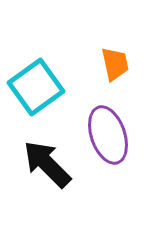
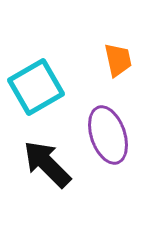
orange trapezoid: moved 3 px right, 4 px up
cyan square: rotated 6 degrees clockwise
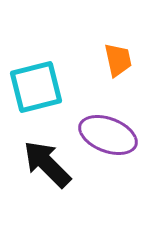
cyan square: rotated 16 degrees clockwise
purple ellipse: rotated 50 degrees counterclockwise
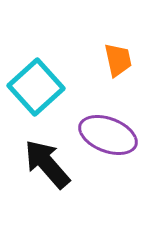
cyan square: rotated 28 degrees counterclockwise
black arrow: rotated 4 degrees clockwise
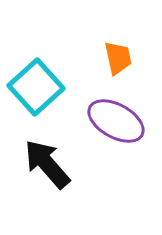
orange trapezoid: moved 2 px up
purple ellipse: moved 8 px right, 14 px up; rotated 8 degrees clockwise
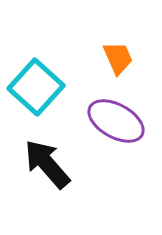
orange trapezoid: rotated 12 degrees counterclockwise
cyan square: rotated 6 degrees counterclockwise
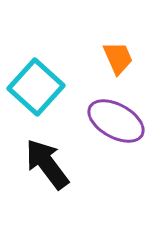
black arrow: rotated 4 degrees clockwise
